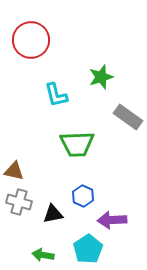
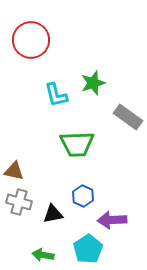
green star: moved 8 px left, 6 px down
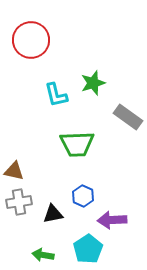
gray cross: rotated 25 degrees counterclockwise
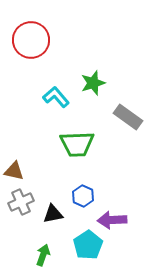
cyan L-shape: moved 2 px down; rotated 152 degrees clockwise
gray cross: moved 2 px right; rotated 15 degrees counterclockwise
cyan pentagon: moved 4 px up
green arrow: rotated 100 degrees clockwise
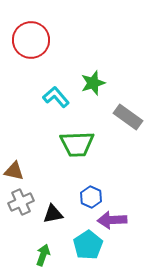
blue hexagon: moved 8 px right, 1 px down
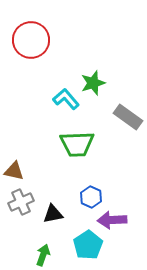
cyan L-shape: moved 10 px right, 2 px down
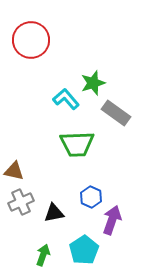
gray rectangle: moved 12 px left, 4 px up
black triangle: moved 1 px right, 1 px up
purple arrow: rotated 112 degrees clockwise
cyan pentagon: moved 4 px left, 5 px down
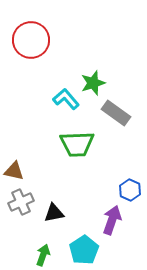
blue hexagon: moved 39 px right, 7 px up
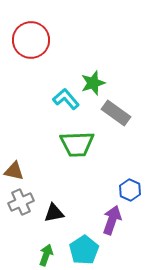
green arrow: moved 3 px right
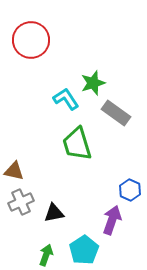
cyan L-shape: rotated 8 degrees clockwise
green trapezoid: rotated 75 degrees clockwise
